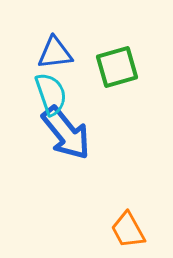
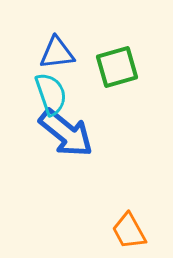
blue triangle: moved 2 px right
blue arrow: rotated 12 degrees counterclockwise
orange trapezoid: moved 1 px right, 1 px down
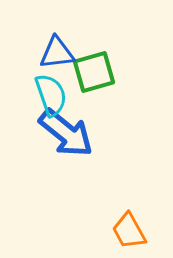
green square: moved 23 px left, 5 px down
cyan semicircle: moved 1 px down
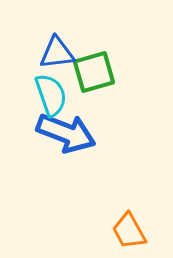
blue arrow: rotated 18 degrees counterclockwise
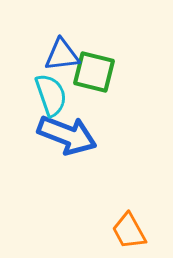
blue triangle: moved 5 px right, 2 px down
green square: rotated 30 degrees clockwise
blue arrow: moved 1 px right, 2 px down
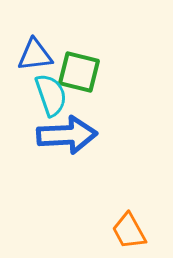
blue triangle: moved 27 px left
green square: moved 15 px left
blue arrow: rotated 24 degrees counterclockwise
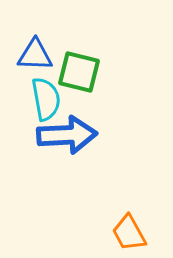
blue triangle: rotated 9 degrees clockwise
cyan semicircle: moved 5 px left, 4 px down; rotated 9 degrees clockwise
orange trapezoid: moved 2 px down
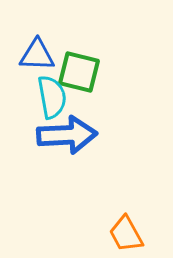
blue triangle: moved 2 px right
cyan semicircle: moved 6 px right, 2 px up
orange trapezoid: moved 3 px left, 1 px down
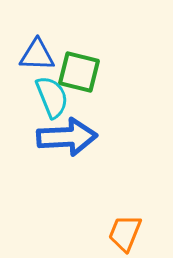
cyan semicircle: rotated 12 degrees counterclockwise
blue arrow: moved 2 px down
orange trapezoid: moved 1 px left, 1 px up; rotated 51 degrees clockwise
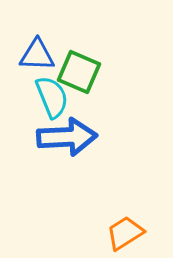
green square: rotated 9 degrees clockwise
orange trapezoid: rotated 36 degrees clockwise
